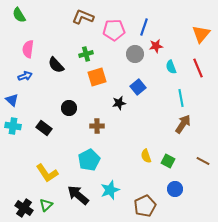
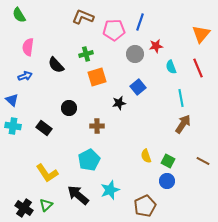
blue line: moved 4 px left, 5 px up
pink semicircle: moved 2 px up
blue circle: moved 8 px left, 8 px up
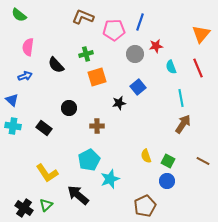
green semicircle: rotated 21 degrees counterclockwise
cyan star: moved 11 px up
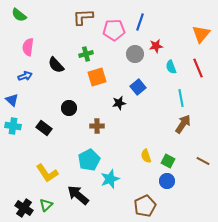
brown L-shape: rotated 25 degrees counterclockwise
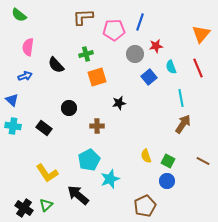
blue square: moved 11 px right, 10 px up
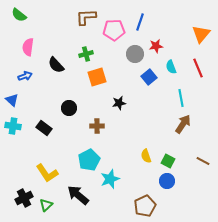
brown L-shape: moved 3 px right
black cross: moved 10 px up; rotated 30 degrees clockwise
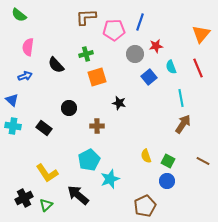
black star: rotated 24 degrees clockwise
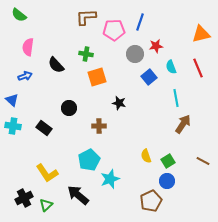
orange triangle: rotated 36 degrees clockwise
green cross: rotated 24 degrees clockwise
cyan line: moved 5 px left
brown cross: moved 2 px right
green square: rotated 32 degrees clockwise
brown pentagon: moved 6 px right, 5 px up
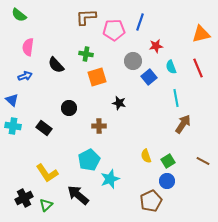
gray circle: moved 2 px left, 7 px down
